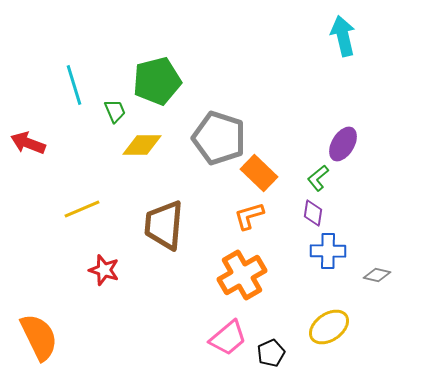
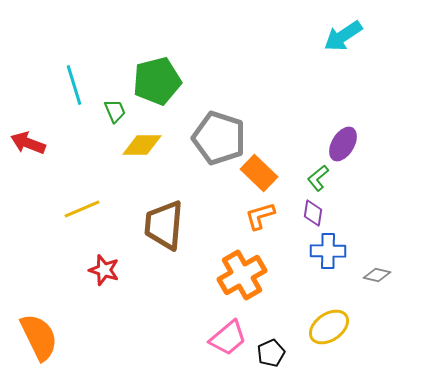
cyan arrow: rotated 111 degrees counterclockwise
orange L-shape: moved 11 px right
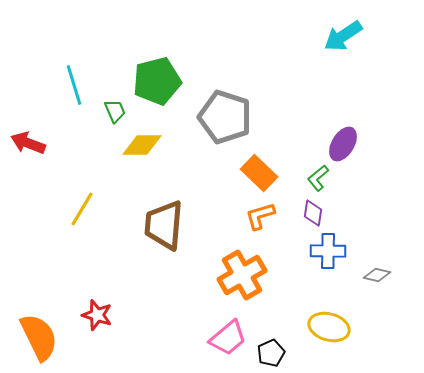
gray pentagon: moved 6 px right, 21 px up
yellow line: rotated 36 degrees counterclockwise
red star: moved 7 px left, 45 px down
yellow ellipse: rotated 51 degrees clockwise
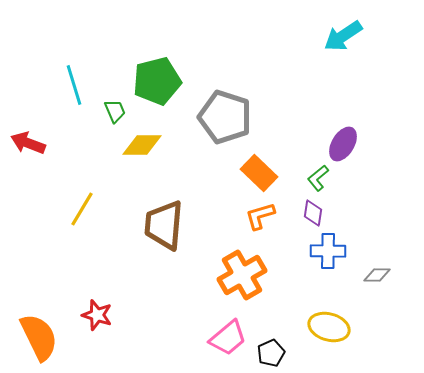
gray diamond: rotated 12 degrees counterclockwise
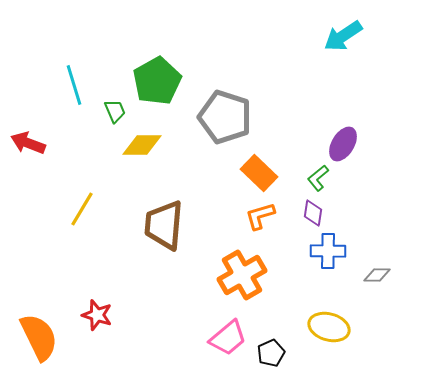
green pentagon: rotated 15 degrees counterclockwise
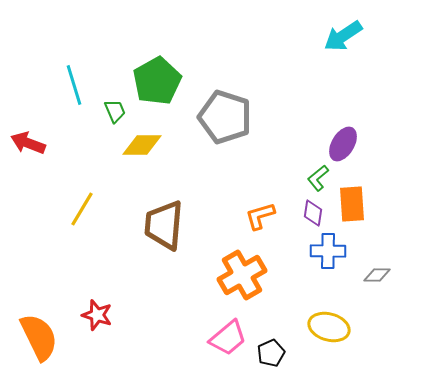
orange rectangle: moved 93 px right, 31 px down; rotated 42 degrees clockwise
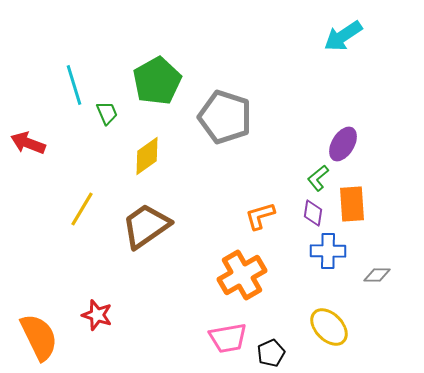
green trapezoid: moved 8 px left, 2 px down
yellow diamond: moved 5 px right, 11 px down; rotated 36 degrees counterclockwise
brown trapezoid: moved 18 px left, 1 px down; rotated 50 degrees clockwise
yellow ellipse: rotated 30 degrees clockwise
pink trapezoid: rotated 30 degrees clockwise
